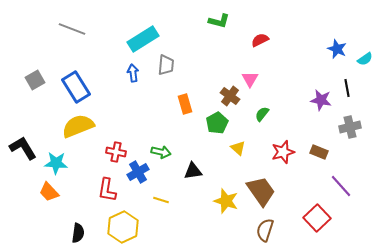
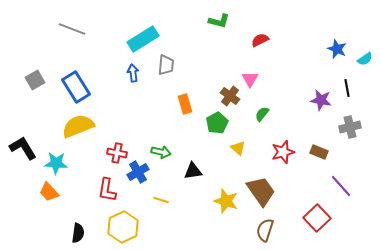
red cross: moved 1 px right, 1 px down
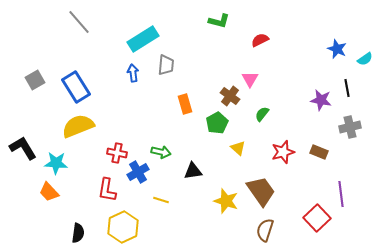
gray line: moved 7 px right, 7 px up; rotated 28 degrees clockwise
purple line: moved 8 px down; rotated 35 degrees clockwise
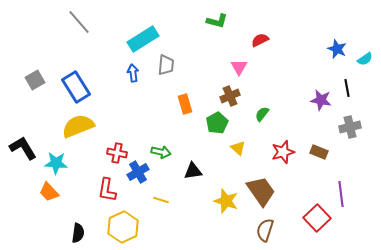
green L-shape: moved 2 px left
pink triangle: moved 11 px left, 12 px up
brown cross: rotated 30 degrees clockwise
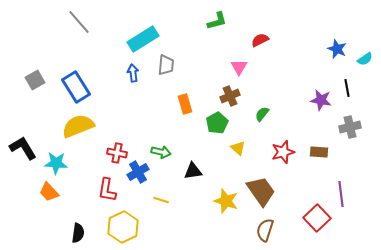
green L-shape: rotated 30 degrees counterclockwise
brown rectangle: rotated 18 degrees counterclockwise
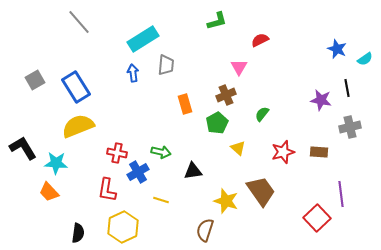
brown cross: moved 4 px left, 1 px up
brown semicircle: moved 60 px left
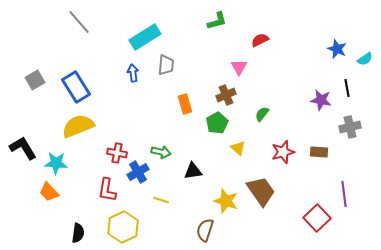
cyan rectangle: moved 2 px right, 2 px up
purple line: moved 3 px right
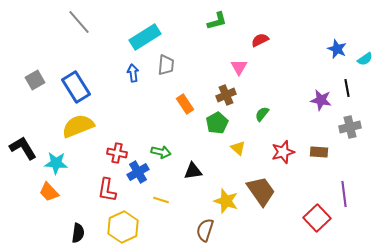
orange rectangle: rotated 18 degrees counterclockwise
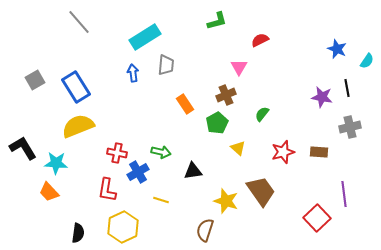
cyan semicircle: moved 2 px right, 2 px down; rotated 21 degrees counterclockwise
purple star: moved 1 px right, 3 px up
